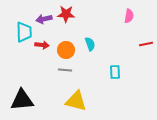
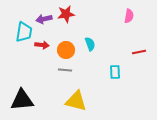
red star: rotated 12 degrees counterclockwise
cyan trapezoid: rotated 10 degrees clockwise
red line: moved 7 px left, 8 px down
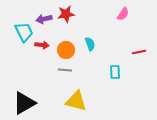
pink semicircle: moved 6 px left, 2 px up; rotated 24 degrees clockwise
cyan trapezoid: rotated 35 degrees counterclockwise
black triangle: moved 2 px right, 3 px down; rotated 25 degrees counterclockwise
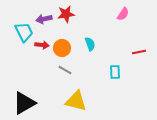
orange circle: moved 4 px left, 2 px up
gray line: rotated 24 degrees clockwise
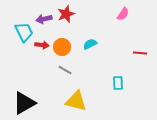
red star: rotated 12 degrees counterclockwise
cyan semicircle: rotated 96 degrees counterclockwise
orange circle: moved 1 px up
red line: moved 1 px right, 1 px down; rotated 16 degrees clockwise
cyan rectangle: moved 3 px right, 11 px down
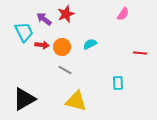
purple arrow: rotated 49 degrees clockwise
black triangle: moved 4 px up
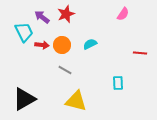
purple arrow: moved 2 px left, 2 px up
orange circle: moved 2 px up
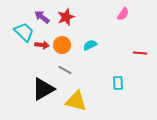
red star: moved 3 px down
cyan trapezoid: rotated 20 degrees counterclockwise
cyan semicircle: moved 1 px down
black triangle: moved 19 px right, 10 px up
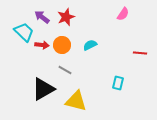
cyan rectangle: rotated 16 degrees clockwise
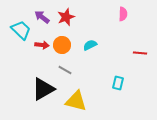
pink semicircle: rotated 32 degrees counterclockwise
cyan trapezoid: moved 3 px left, 2 px up
